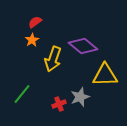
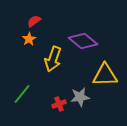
red semicircle: moved 1 px left, 1 px up
orange star: moved 3 px left, 1 px up
purple diamond: moved 5 px up
gray star: rotated 12 degrees clockwise
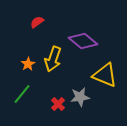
red semicircle: moved 3 px right, 1 px down
orange star: moved 1 px left, 25 px down
yellow triangle: rotated 24 degrees clockwise
red cross: moved 1 px left; rotated 24 degrees counterclockwise
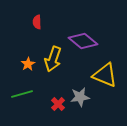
red semicircle: rotated 56 degrees counterclockwise
green line: rotated 35 degrees clockwise
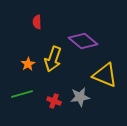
red cross: moved 4 px left, 3 px up; rotated 24 degrees counterclockwise
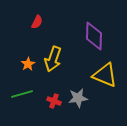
red semicircle: rotated 152 degrees counterclockwise
purple diamond: moved 11 px right, 5 px up; rotated 52 degrees clockwise
gray star: moved 2 px left, 1 px down
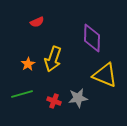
red semicircle: rotated 40 degrees clockwise
purple diamond: moved 2 px left, 2 px down
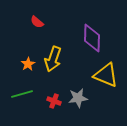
red semicircle: rotated 64 degrees clockwise
yellow triangle: moved 1 px right
